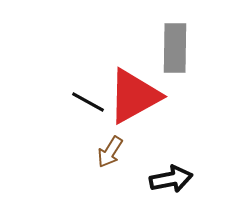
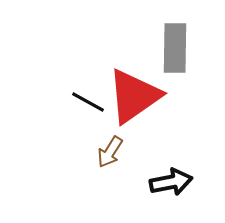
red triangle: rotated 6 degrees counterclockwise
black arrow: moved 3 px down
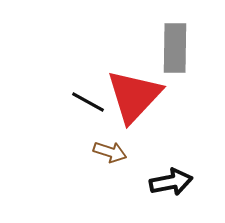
red triangle: rotated 12 degrees counterclockwise
brown arrow: rotated 104 degrees counterclockwise
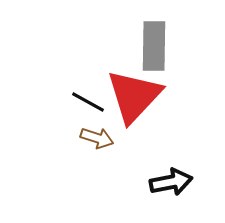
gray rectangle: moved 21 px left, 2 px up
brown arrow: moved 13 px left, 14 px up
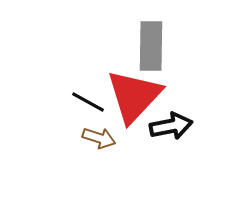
gray rectangle: moved 3 px left
brown arrow: moved 2 px right
black arrow: moved 56 px up
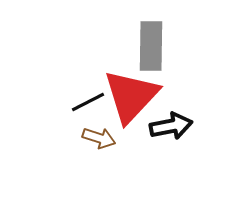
red triangle: moved 3 px left
black line: rotated 56 degrees counterclockwise
